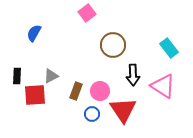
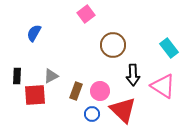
pink square: moved 1 px left, 1 px down
red triangle: rotated 12 degrees counterclockwise
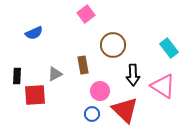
blue semicircle: rotated 144 degrees counterclockwise
gray triangle: moved 4 px right, 2 px up
brown rectangle: moved 7 px right, 26 px up; rotated 30 degrees counterclockwise
red triangle: moved 2 px right
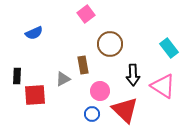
brown circle: moved 3 px left, 1 px up
gray triangle: moved 8 px right, 5 px down
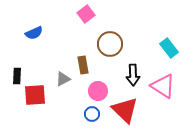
pink circle: moved 2 px left
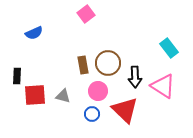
brown circle: moved 2 px left, 19 px down
black arrow: moved 2 px right, 2 px down
gray triangle: moved 17 px down; rotated 42 degrees clockwise
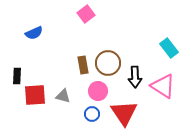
red triangle: moved 1 px left, 3 px down; rotated 12 degrees clockwise
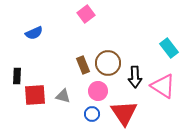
brown rectangle: rotated 12 degrees counterclockwise
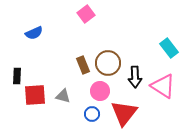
pink circle: moved 2 px right
red triangle: rotated 12 degrees clockwise
